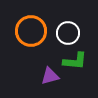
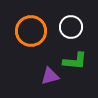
white circle: moved 3 px right, 6 px up
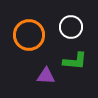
orange circle: moved 2 px left, 4 px down
purple triangle: moved 4 px left; rotated 18 degrees clockwise
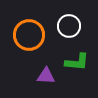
white circle: moved 2 px left, 1 px up
green L-shape: moved 2 px right, 1 px down
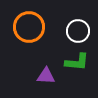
white circle: moved 9 px right, 5 px down
orange circle: moved 8 px up
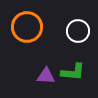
orange circle: moved 2 px left
green L-shape: moved 4 px left, 10 px down
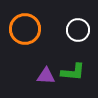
orange circle: moved 2 px left, 2 px down
white circle: moved 1 px up
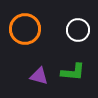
purple triangle: moved 7 px left; rotated 12 degrees clockwise
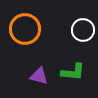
white circle: moved 5 px right
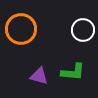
orange circle: moved 4 px left
